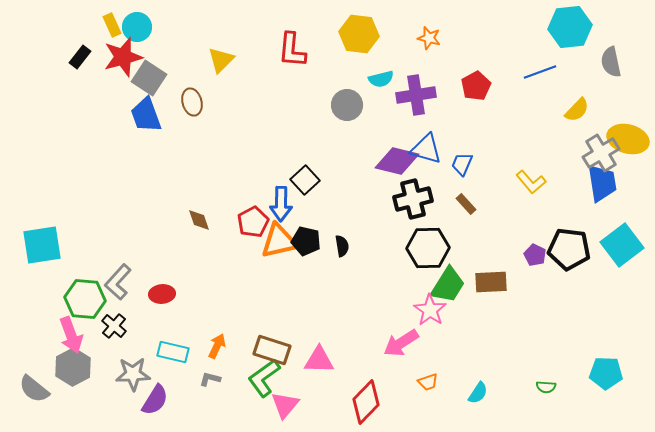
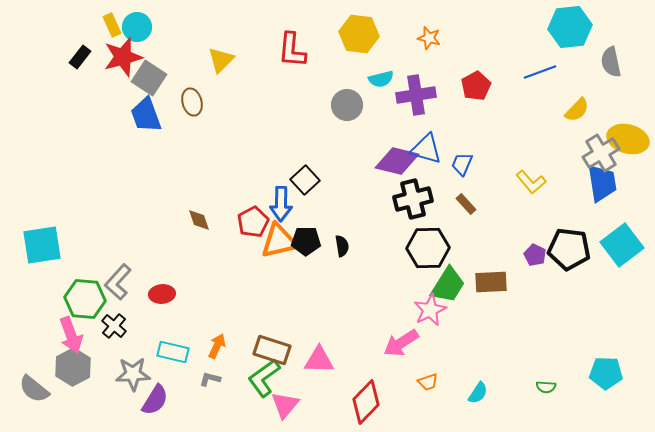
black pentagon at (306, 241): rotated 12 degrees counterclockwise
pink star at (430, 310): rotated 12 degrees clockwise
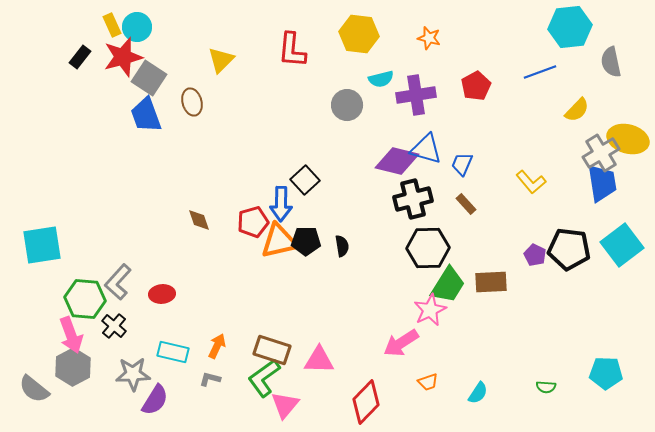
red pentagon at (253, 222): rotated 12 degrees clockwise
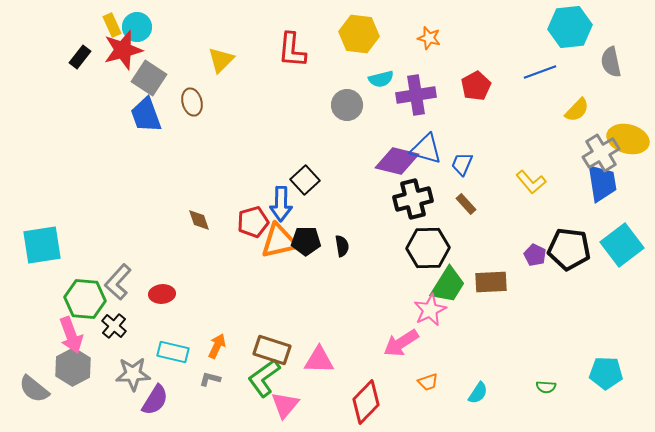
red star at (123, 57): moved 7 px up
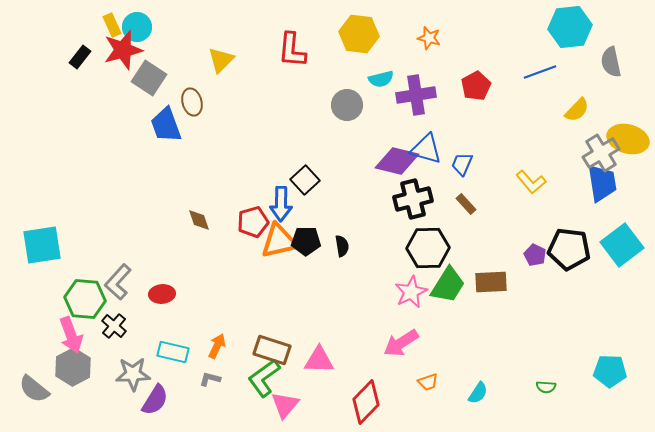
blue trapezoid at (146, 115): moved 20 px right, 10 px down
pink star at (430, 310): moved 19 px left, 18 px up
cyan pentagon at (606, 373): moved 4 px right, 2 px up
